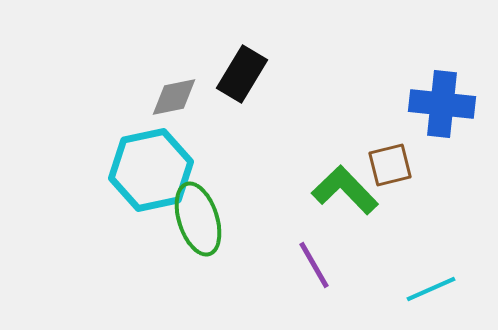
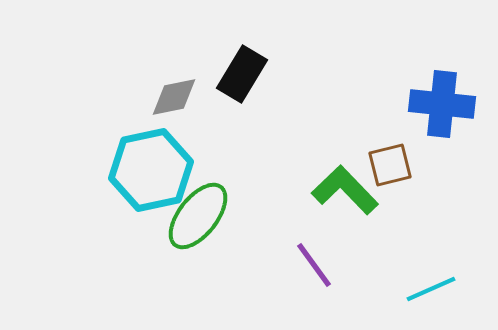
green ellipse: moved 3 px up; rotated 56 degrees clockwise
purple line: rotated 6 degrees counterclockwise
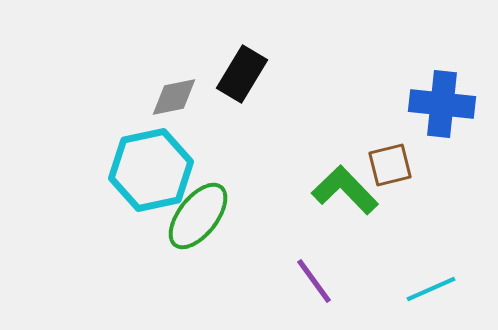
purple line: moved 16 px down
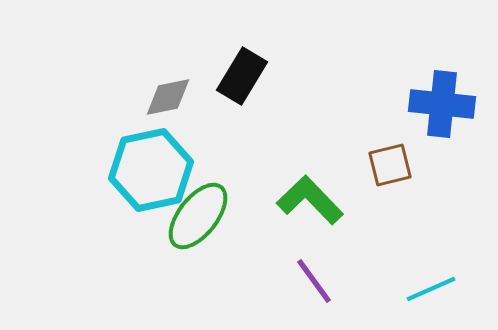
black rectangle: moved 2 px down
gray diamond: moved 6 px left
green L-shape: moved 35 px left, 10 px down
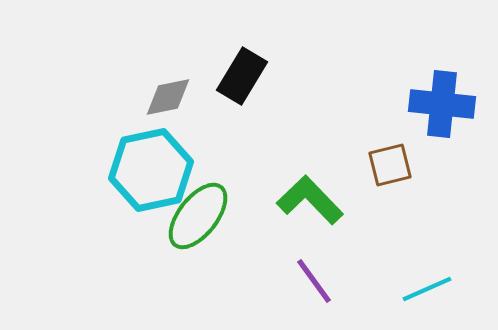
cyan line: moved 4 px left
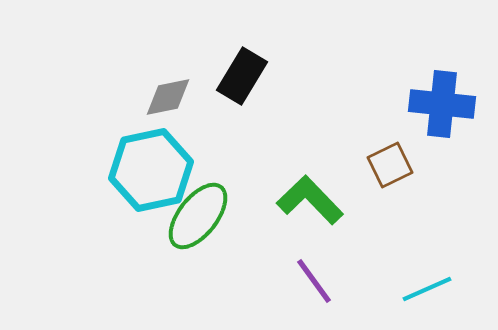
brown square: rotated 12 degrees counterclockwise
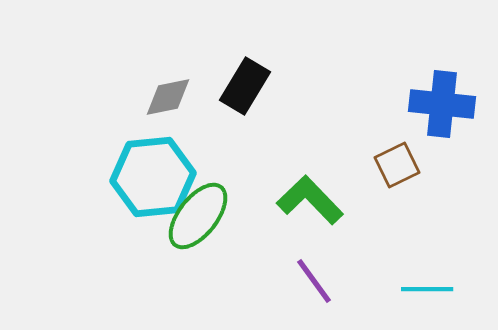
black rectangle: moved 3 px right, 10 px down
brown square: moved 7 px right
cyan hexagon: moved 2 px right, 7 px down; rotated 6 degrees clockwise
cyan line: rotated 24 degrees clockwise
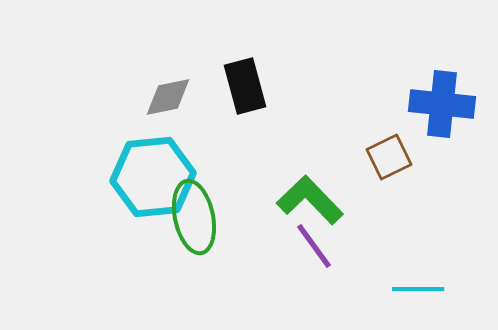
black rectangle: rotated 46 degrees counterclockwise
brown square: moved 8 px left, 8 px up
green ellipse: moved 4 px left, 1 px down; rotated 50 degrees counterclockwise
purple line: moved 35 px up
cyan line: moved 9 px left
